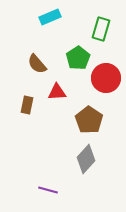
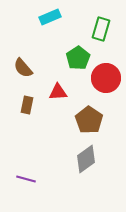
brown semicircle: moved 14 px left, 4 px down
red triangle: moved 1 px right
gray diamond: rotated 12 degrees clockwise
purple line: moved 22 px left, 11 px up
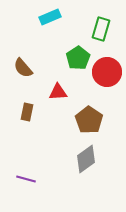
red circle: moved 1 px right, 6 px up
brown rectangle: moved 7 px down
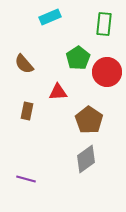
green rectangle: moved 3 px right, 5 px up; rotated 10 degrees counterclockwise
brown semicircle: moved 1 px right, 4 px up
brown rectangle: moved 1 px up
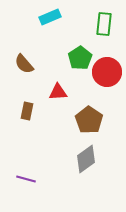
green pentagon: moved 2 px right
